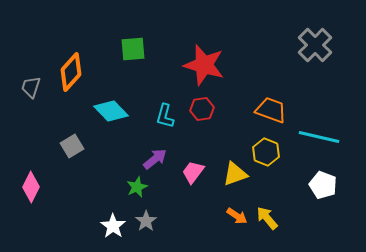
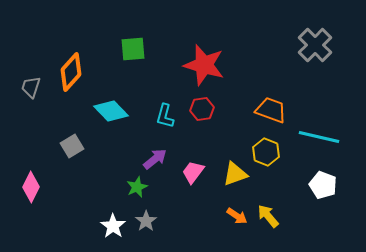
yellow arrow: moved 1 px right, 2 px up
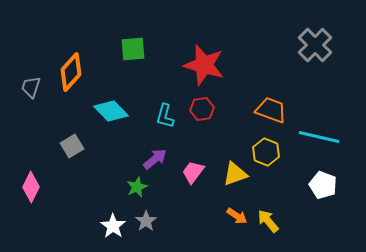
yellow arrow: moved 5 px down
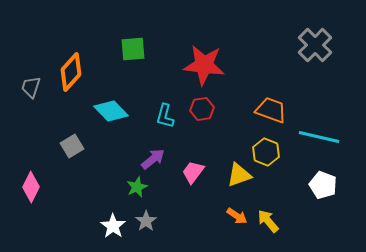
red star: rotated 9 degrees counterclockwise
purple arrow: moved 2 px left
yellow triangle: moved 4 px right, 1 px down
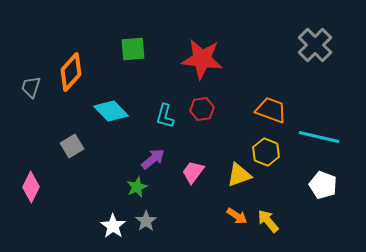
red star: moved 2 px left, 6 px up
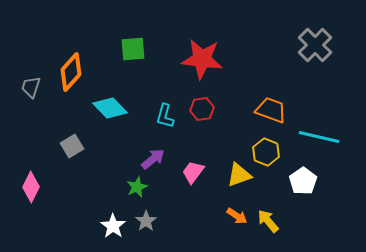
cyan diamond: moved 1 px left, 3 px up
white pentagon: moved 20 px left, 4 px up; rotated 16 degrees clockwise
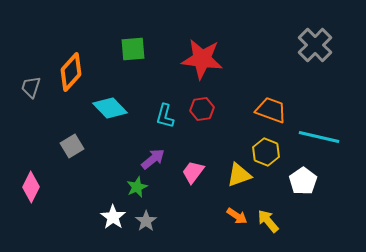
white star: moved 9 px up
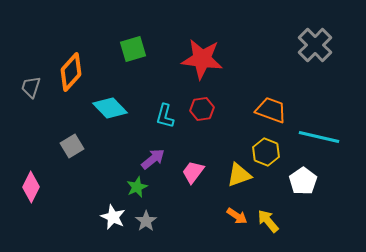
green square: rotated 12 degrees counterclockwise
white star: rotated 10 degrees counterclockwise
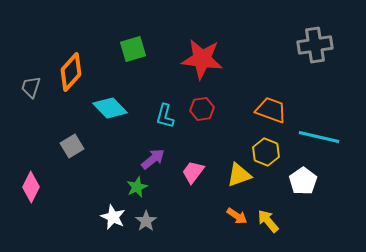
gray cross: rotated 36 degrees clockwise
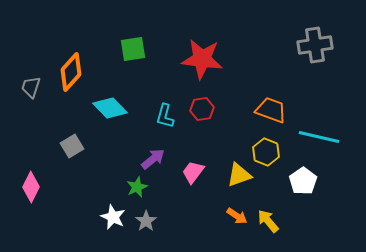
green square: rotated 8 degrees clockwise
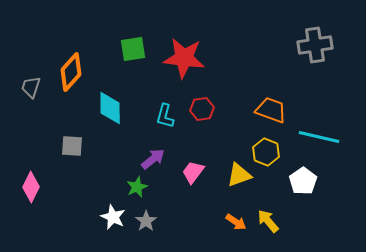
red star: moved 18 px left, 1 px up
cyan diamond: rotated 44 degrees clockwise
gray square: rotated 35 degrees clockwise
orange arrow: moved 1 px left, 6 px down
